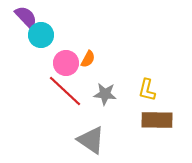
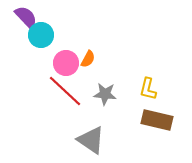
yellow L-shape: moved 1 px right, 1 px up
brown rectangle: rotated 12 degrees clockwise
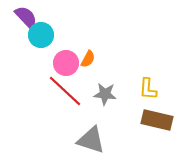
yellow L-shape: rotated 10 degrees counterclockwise
gray triangle: rotated 16 degrees counterclockwise
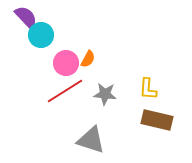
red line: rotated 75 degrees counterclockwise
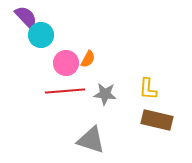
red line: rotated 27 degrees clockwise
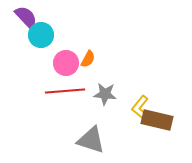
yellow L-shape: moved 8 px left, 18 px down; rotated 35 degrees clockwise
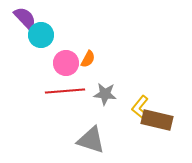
purple semicircle: moved 1 px left, 1 px down
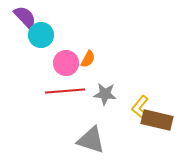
purple semicircle: moved 1 px up
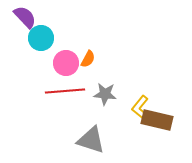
cyan circle: moved 3 px down
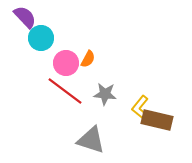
red line: rotated 42 degrees clockwise
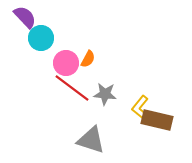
red line: moved 7 px right, 3 px up
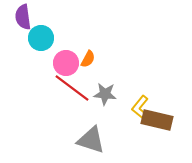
purple semicircle: moved 2 px left; rotated 145 degrees counterclockwise
